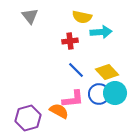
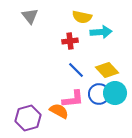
yellow diamond: moved 2 px up
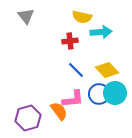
gray triangle: moved 4 px left
orange semicircle: rotated 24 degrees clockwise
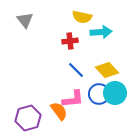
gray triangle: moved 1 px left, 4 px down
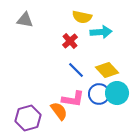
gray triangle: rotated 42 degrees counterclockwise
red cross: rotated 35 degrees counterclockwise
cyan circle: moved 2 px right
pink L-shape: rotated 15 degrees clockwise
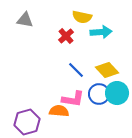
red cross: moved 4 px left, 5 px up
orange semicircle: rotated 48 degrees counterclockwise
purple hexagon: moved 1 px left, 4 px down
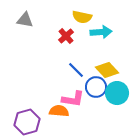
blue circle: moved 3 px left, 7 px up
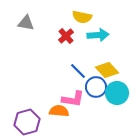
gray triangle: moved 1 px right, 3 px down
cyan arrow: moved 3 px left, 3 px down
blue line: moved 2 px right, 1 px down
